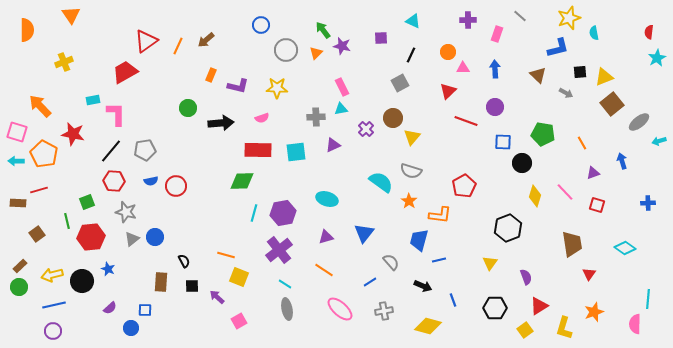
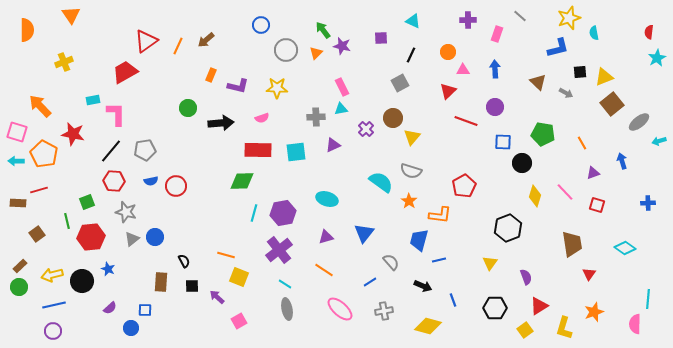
pink triangle at (463, 68): moved 2 px down
brown triangle at (538, 75): moved 7 px down
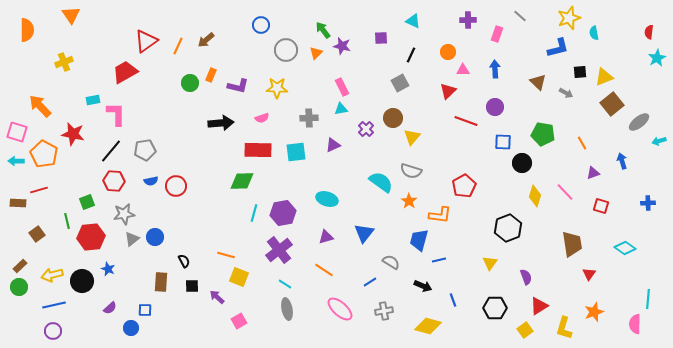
green circle at (188, 108): moved 2 px right, 25 px up
gray cross at (316, 117): moved 7 px left, 1 px down
red square at (597, 205): moved 4 px right, 1 px down
gray star at (126, 212): moved 2 px left, 2 px down; rotated 25 degrees counterclockwise
gray semicircle at (391, 262): rotated 18 degrees counterclockwise
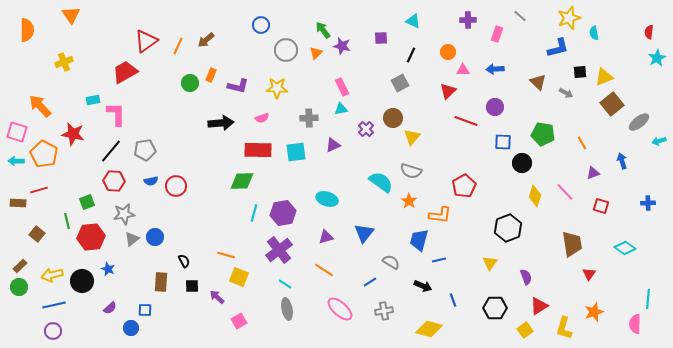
blue arrow at (495, 69): rotated 90 degrees counterclockwise
brown square at (37, 234): rotated 14 degrees counterclockwise
yellow diamond at (428, 326): moved 1 px right, 3 px down
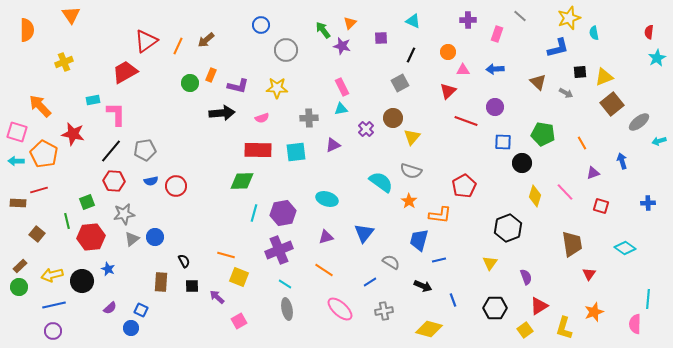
orange triangle at (316, 53): moved 34 px right, 30 px up
black arrow at (221, 123): moved 1 px right, 10 px up
purple cross at (279, 250): rotated 16 degrees clockwise
blue square at (145, 310): moved 4 px left; rotated 24 degrees clockwise
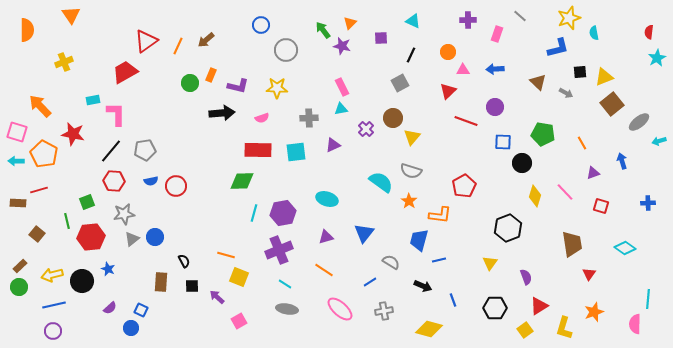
gray ellipse at (287, 309): rotated 70 degrees counterclockwise
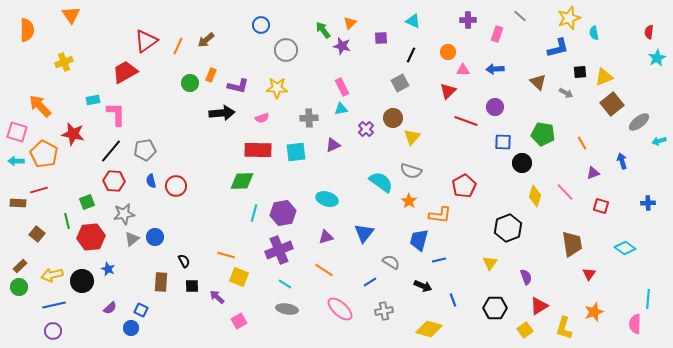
blue semicircle at (151, 181): rotated 88 degrees clockwise
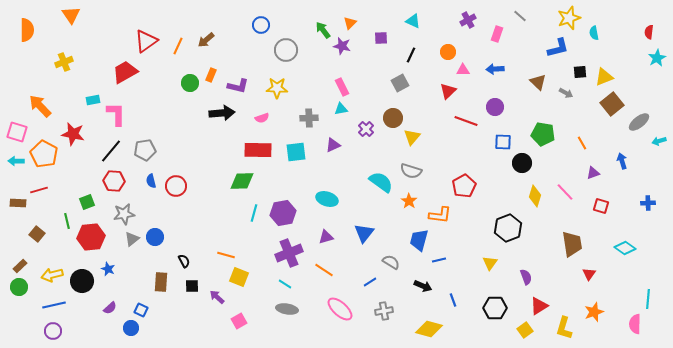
purple cross at (468, 20): rotated 28 degrees counterclockwise
purple cross at (279, 250): moved 10 px right, 3 px down
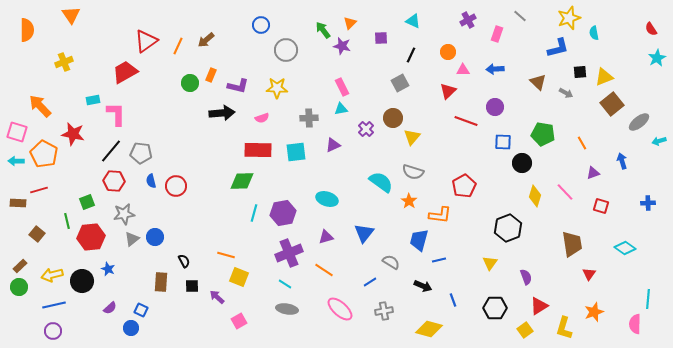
red semicircle at (649, 32): moved 2 px right, 3 px up; rotated 40 degrees counterclockwise
gray pentagon at (145, 150): moved 4 px left, 3 px down; rotated 15 degrees clockwise
gray semicircle at (411, 171): moved 2 px right, 1 px down
